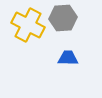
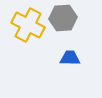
blue trapezoid: moved 2 px right
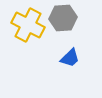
blue trapezoid: rotated 135 degrees clockwise
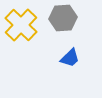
yellow cross: moved 7 px left; rotated 16 degrees clockwise
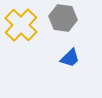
gray hexagon: rotated 12 degrees clockwise
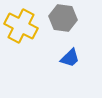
yellow cross: moved 1 px down; rotated 16 degrees counterclockwise
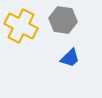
gray hexagon: moved 2 px down
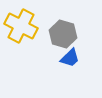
gray hexagon: moved 14 px down; rotated 8 degrees clockwise
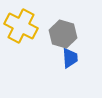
blue trapezoid: rotated 50 degrees counterclockwise
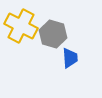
gray hexagon: moved 10 px left
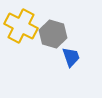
blue trapezoid: moved 1 px right, 1 px up; rotated 15 degrees counterclockwise
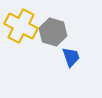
gray hexagon: moved 2 px up
